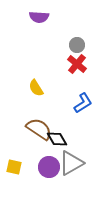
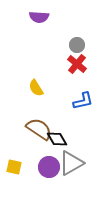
blue L-shape: moved 2 px up; rotated 20 degrees clockwise
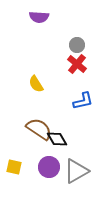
yellow semicircle: moved 4 px up
gray triangle: moved 5 px right, 8 px down
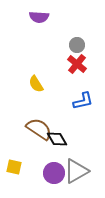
purple circle: moved 5 px right, 6 px down
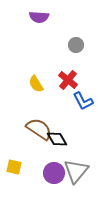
gray circle: moved 1 px left
red cross: moved 9 px left, 16 px down
blue L-shape: rotated 75 degrees clockwise
gray triangle: rotated 20 degrees counterclockwise
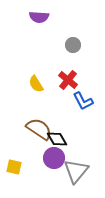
gray circle: moved 3 px left
purple circle: moved 15 px up
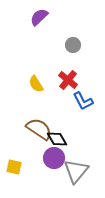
purple semicircle: rotated 132 degrees clockwise
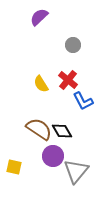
yellow semicircle: moved 5 px right
black diamond: moved 5 px right, 8 px up
purple circle: moved 1 px left, 2 px up
